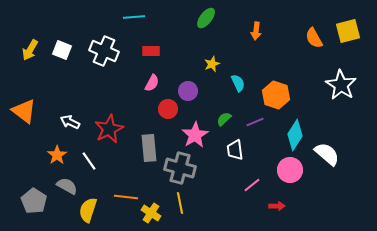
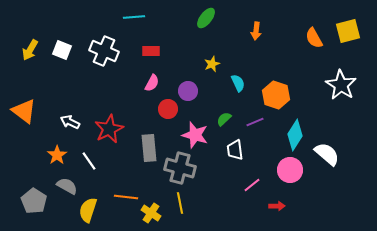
pink star: rotated 24 degrees counterclockwise
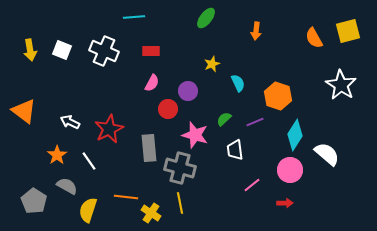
yellow arrow: rotated 40 degrees counterclockwise
orange hexagon: moved 2 px right, 1 px down
red arrow: moved 8 px right, 3 px up
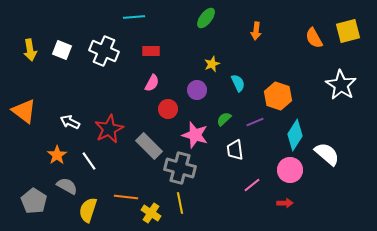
purple circle: moved 9 px right, 1 px up
gray rectangle: moved 2 px up; rotated 40 degrees counterclockwise
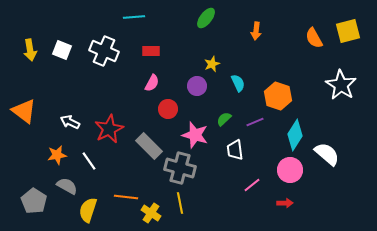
purple circle: moved 4 px up
orange star: rotated 24 degrees clockwise
